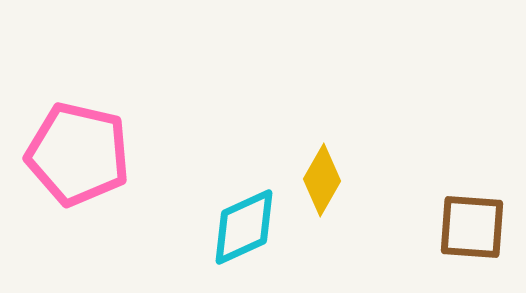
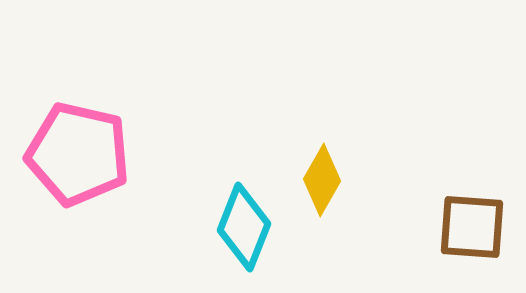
cyan diamond: rotated 44 degrees counterclockwise
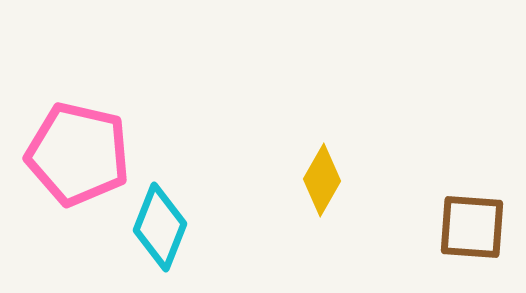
cyan diamond: moved 84 px left
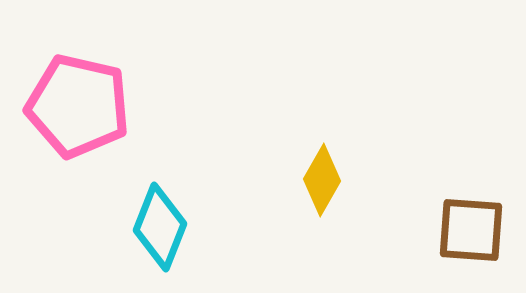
pink pentagon: moved 48 px up
brown square: moved 1 px left, 3 px down
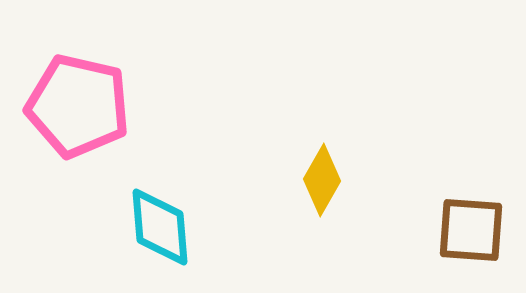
cyan diamond: rotated 26 degrees counterclockwise
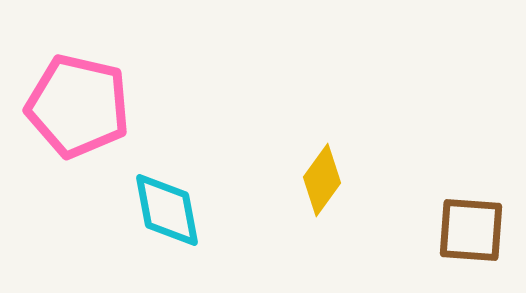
yellow diamond: rotated 6 degrees clockwise
cyan diamond: moved 7 px right, 17 px up; rotated 6 degrees counterclockwise
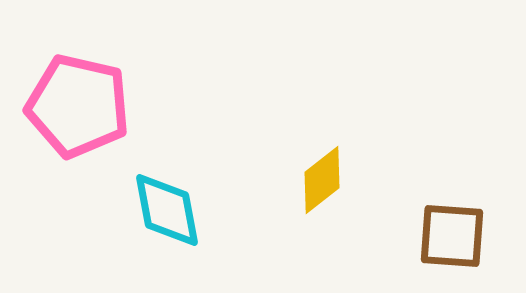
yellow diamond: rotated 16 degrees clockwise
brown square: moved 19 px left, 6 px down
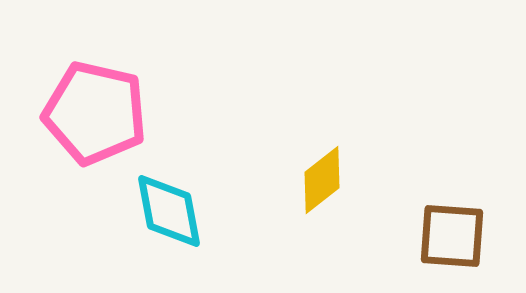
pink pentagon: moved 17 px right, 7 px down
cyan diamond: moved 2 px right, 1 px down
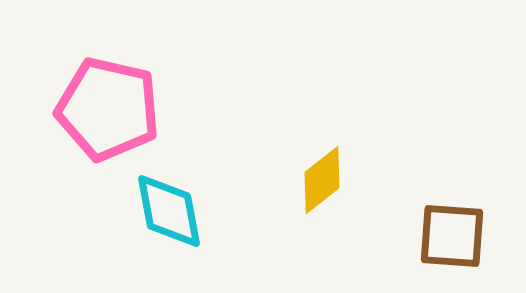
pink pentagon: moved 13 px right, 4 px up
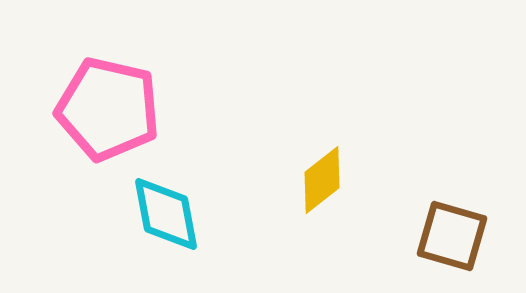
cyan diamond: moved 3 px left, 3 px down
brown square: rotated 12 degrees clockwise
